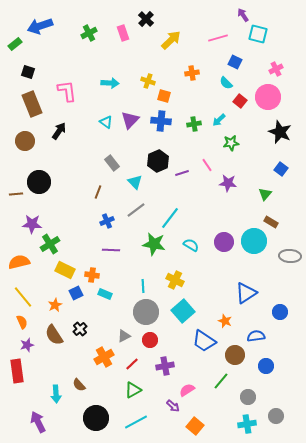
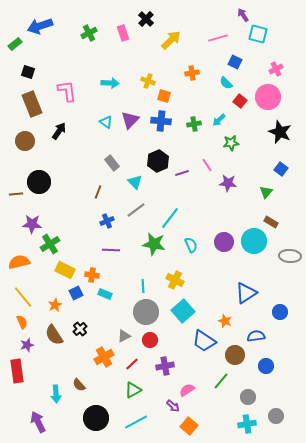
green triangle at (265, 194): moved 1 px right, 2 px up
cyan semicircle at (191, 245): rotated 35 degrees clockwise
orange square at (195, 426): moved 6 px left
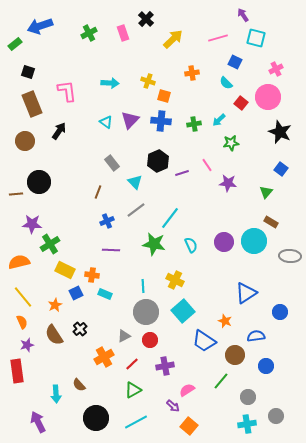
cyan square at (258, 34): moved 2 px left, 4 px down
yellow arrow at (171, 40): moved 2 px right, 1 px up
red square at (240, 101): moved 1 px right, 2 px down
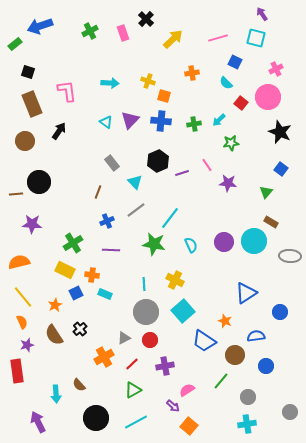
purple arrow at (243, 15): moved 19 px right, 1 px up
green cross at (89, 33): moved 1 px right, 2 px up
green cross at (50, 244): moved 23 px right, 1 px up
cyan line at (143, 286): moved 1 px right, 2 px up
gray triangle at (124, 336): moved 2 px down
gray circle at (276, 416): moved 14 px right, 4 px up
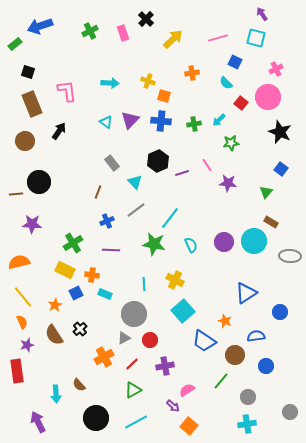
gray circle at (146, 312): moved 12 px left, 2 px down
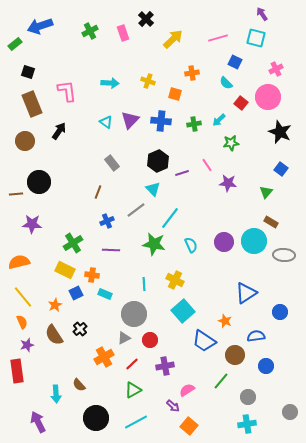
orange square at (164, 96): moved 11 px right, 2 px up
cyan triangle at (135, 182): moved 18 px right, 7 px down
gray ellipse at (290, 256): moved 6 px left, 1 px up
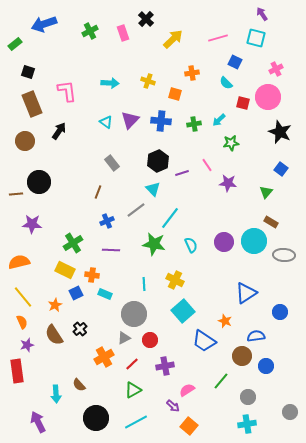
blue arrow at (40, 26): moved 4 px right, 2 px up
red square at (241, 103): moved 2 px right; rotated 24 degrees counterclockwise
brown circle at (235, 355): moved 7 px right, 1 px down
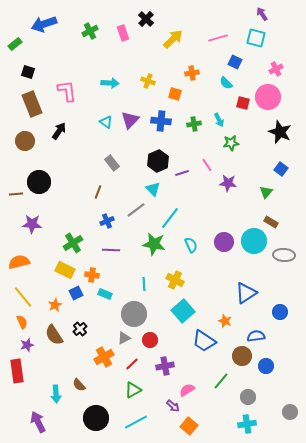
cyan arrow at (219, 120): rotated 72 degrees counterclockwise
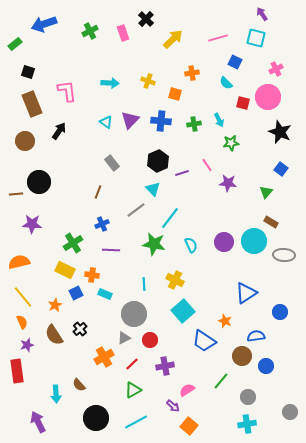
blue cross at (107, 221): moved 5 px left, 3 px down
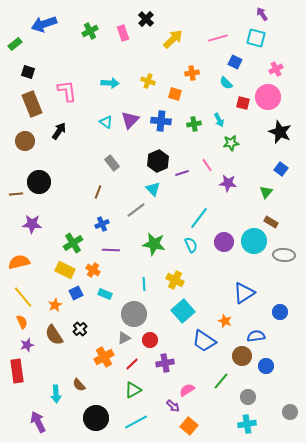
cyan line at (170, 218): moved 29 px right
orange cross at (92, 275): moved 1 px right, 5 px up; rotated 24 degrees clockwise
blue triangle at (246, 293): moved 2 px left
purple cross at (165, 366): moved 3 px up
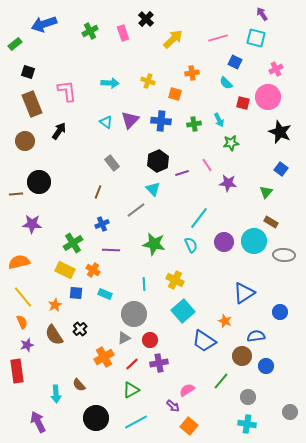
blue square at (76, 293): rotated 32 degrees clockwise
purple cross at (165, 363): moved 6 px left
green triangle at (133, 390): moved 2 px left
cyan cross at (247, 424): rotated 18 degrees clockwise
